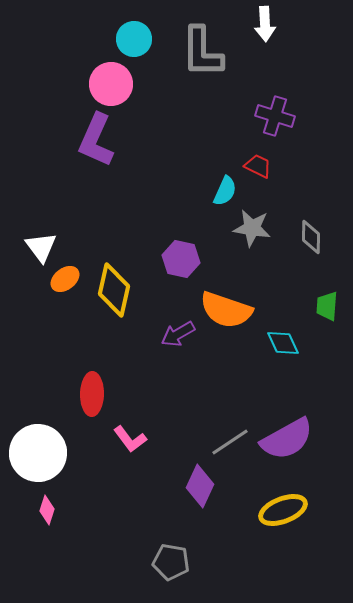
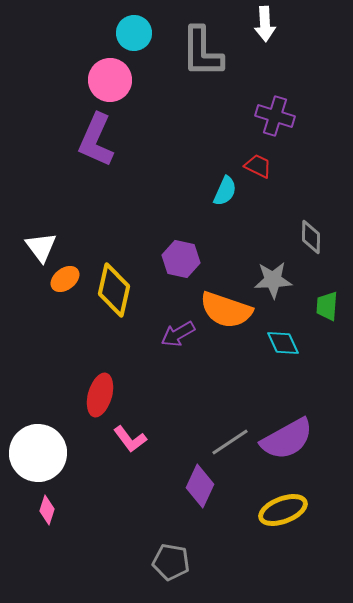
cyan circle: moved 6 px up
pink circle: moved 1 px left, 4 px up
gray star: moved 21 px right, 52 px down; rotated 12 degrees counterclockwise
red ellipse: moved 8 px right, 1 px down; rotated 15 degrees clockwise
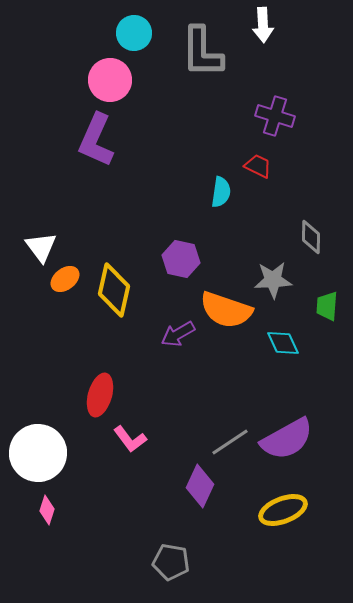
white arrow: moved 2 px left, 1 px down
cyan semicircle: moved 4 px left, 1 px down; rotated 16 degrees counterclockwise
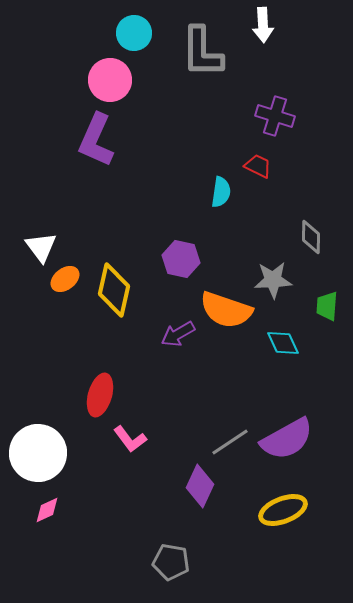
pink diamond: rotated 48 degrees clockwise
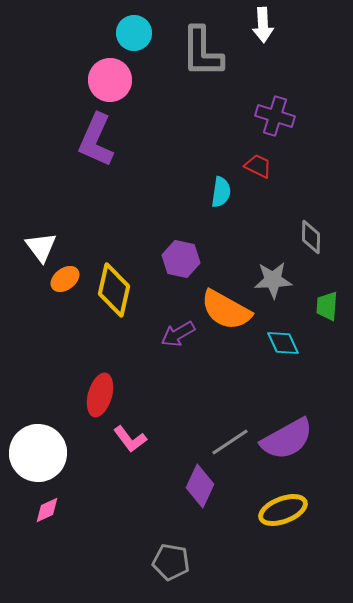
orange semicircle: rotated 10 degrees clockwise
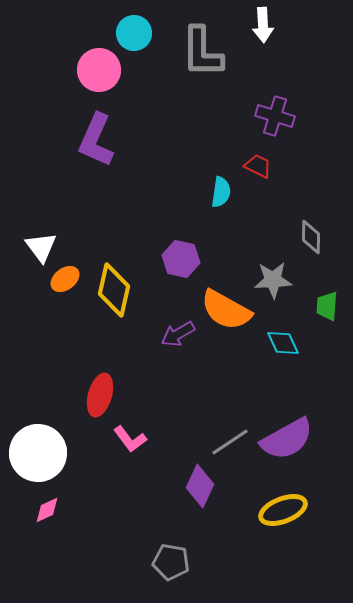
pink circle: moved 11 px left, 10 px up
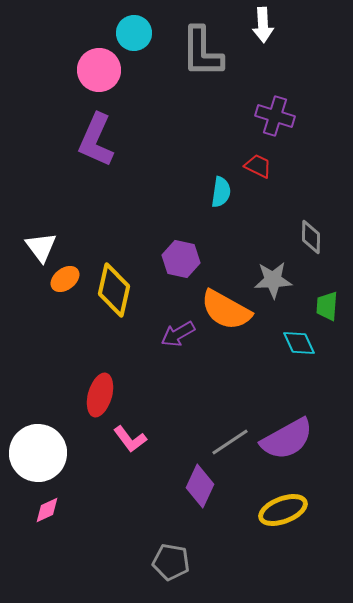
cyan diamond: moved 16 px right
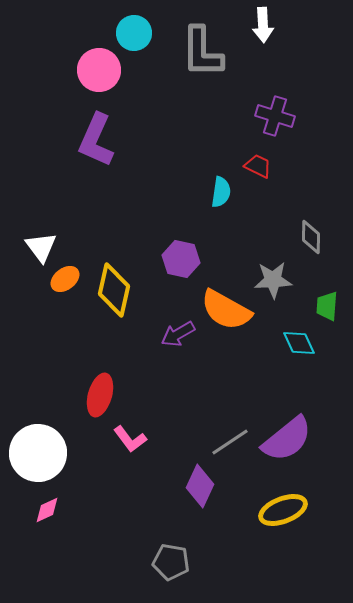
purple semicircle: rotated 10 degrees counterclockwise
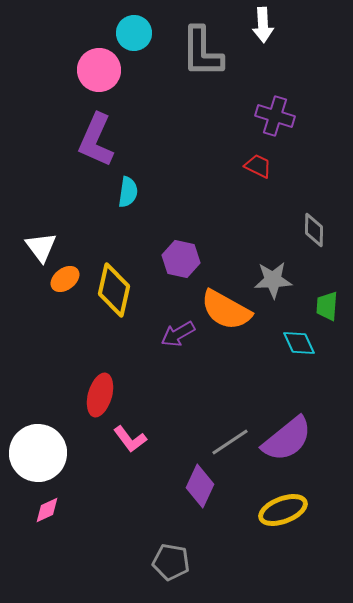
cyan semicircle: moved 93 px left
gray diamond: moved 3 px right, 7 px up
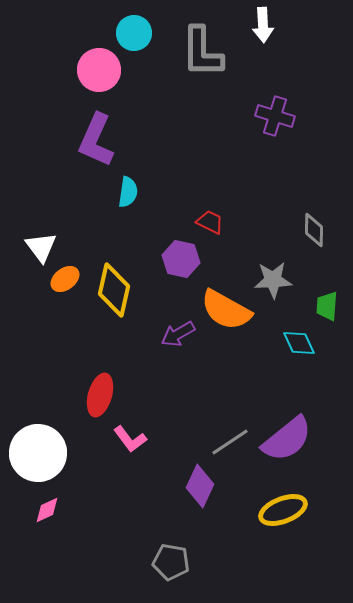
red trapezoid: moved 48 px left, 56 px down
